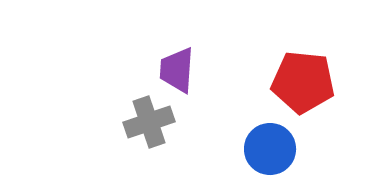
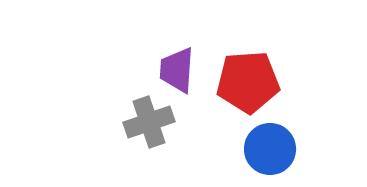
red pentagon: moved 55 px left; rotated 10 degrees counterclockwise
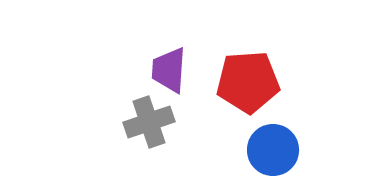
purple trapezoid: moved 8 px left
blue circle: moved 3 px right, 1 px down
